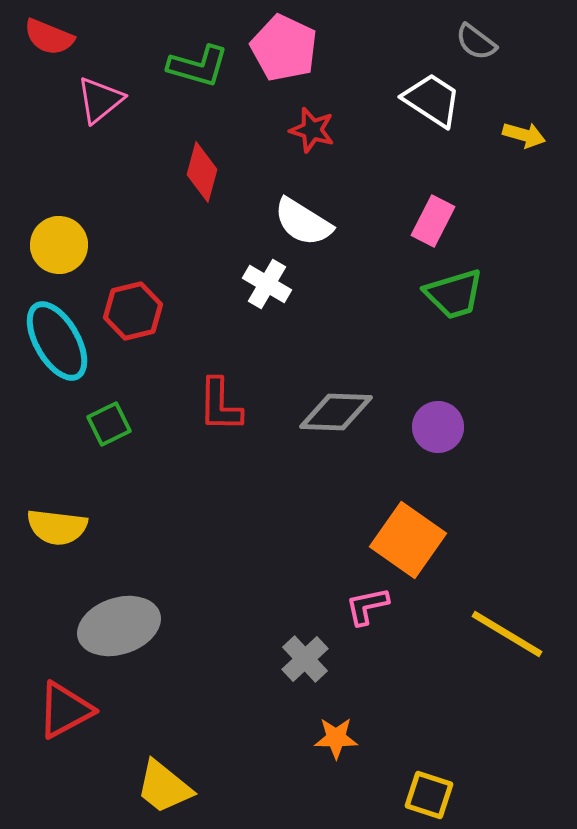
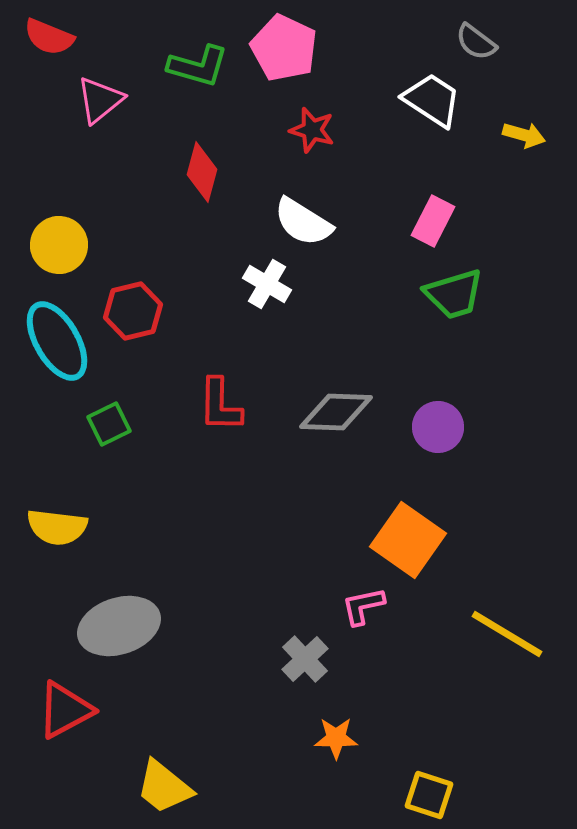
pink L-shape: moved 4 px left
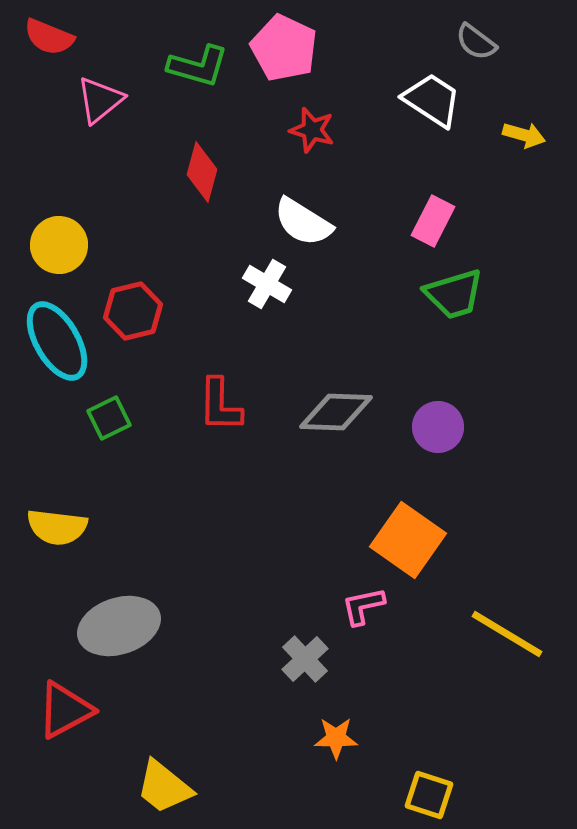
green square: moved 6 px up
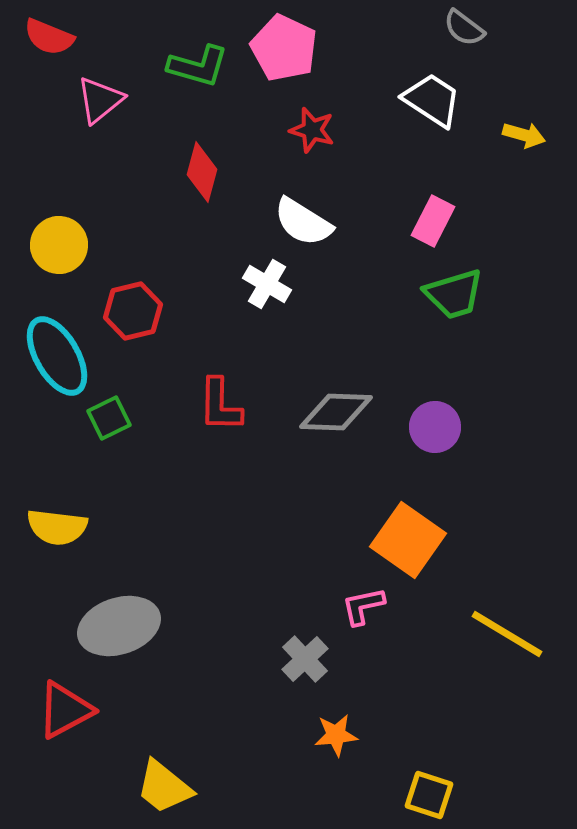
gray semicircle: moved 12 px left, 14 px up
cyan ellipse: moved 15 px down
purple circle: moved 3 px left
orange star: moved 3 px up; rotated 6 degrees counterclockwise
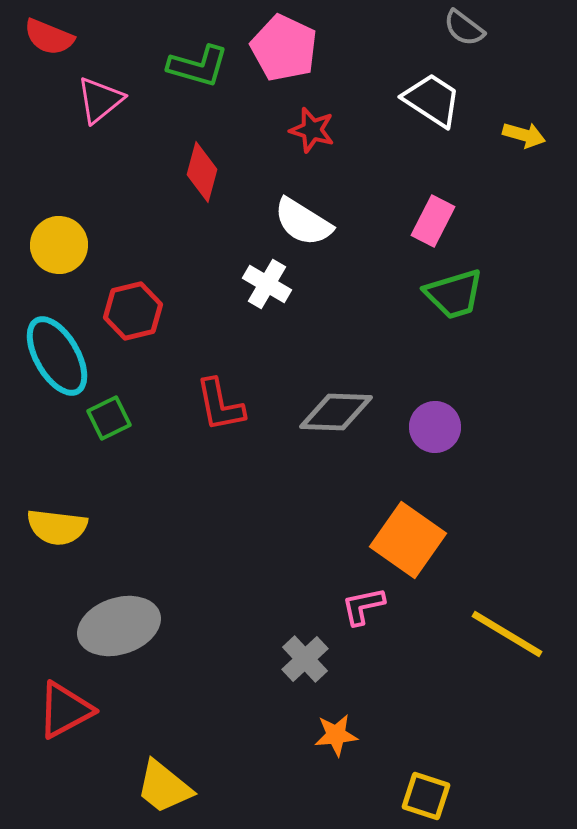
red L-shape: rotated 12 degrees counterclockwise
yellow square: moved 3 px left, 1 px down
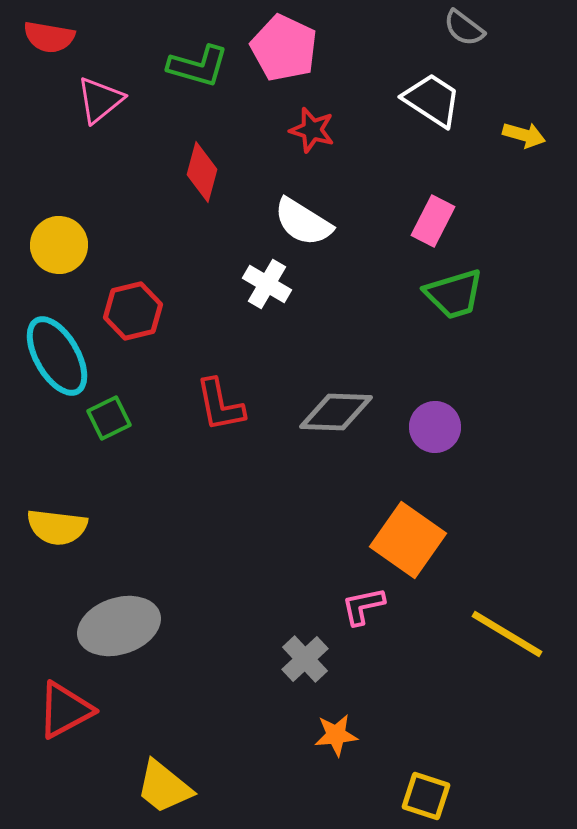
red semicircle: rotated 12 degrees counterclockwise
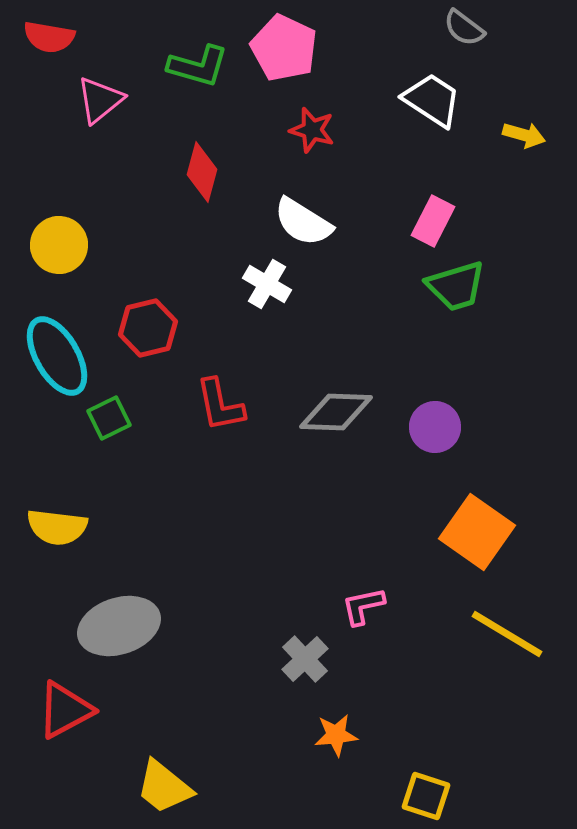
green trapezoid: moved 2 px right, 8 px up
red hexagon: moved 15 px right, 17 px down
orange square: moved 69 px right, 8 px up
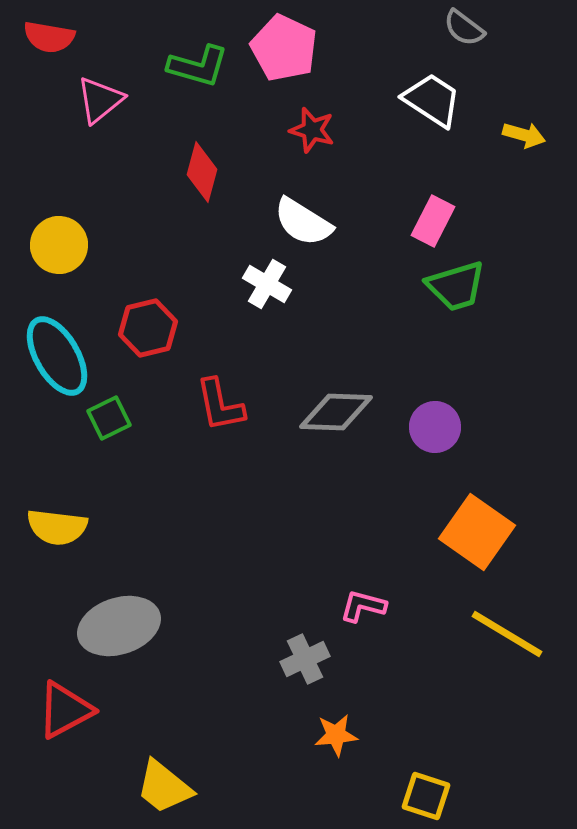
pink L-shape: rotated 27 degrees clockwise
gray cross: rotated 18 degrees clockwise
